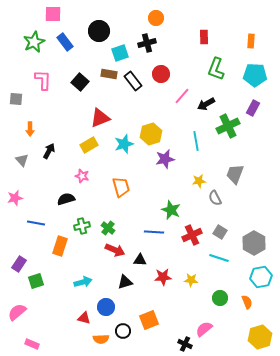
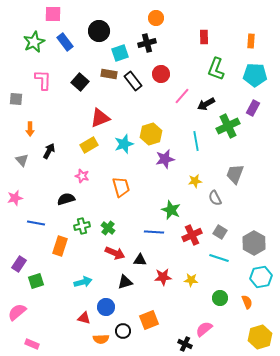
yellow star at (199, 181): moved 4 px left
red arrow at (115, 250): moved 3 px down
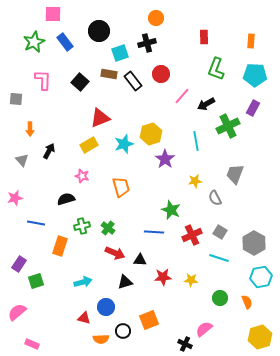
purple star at (165, 159): rotated 24 degrees counterclockwise
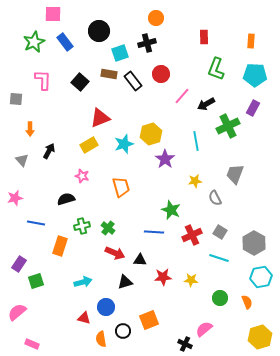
orange semicircle at (101, 339): rotated 84 degrees clockwise
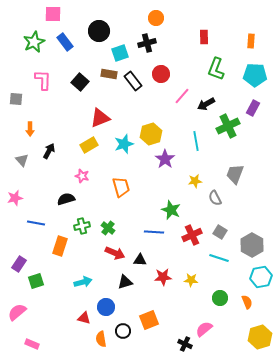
gray hexagon at (254, 243): moved 2 px left, 2 px down
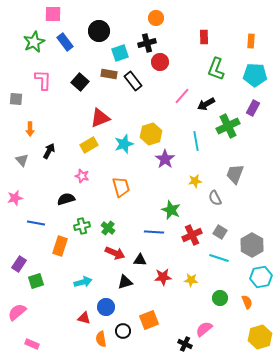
red circle at (161, 74): moved 1 px left, 12 px up
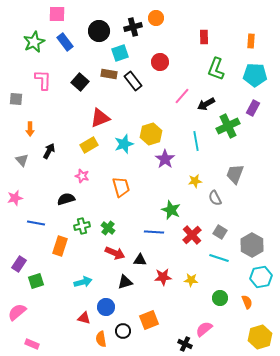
pink square at (53, 14): moved 4 px right
black cross at (147, 43): moved 14 px left, 16 px up
red cross at (192, 235): rotated 18 degrees counterclockwise
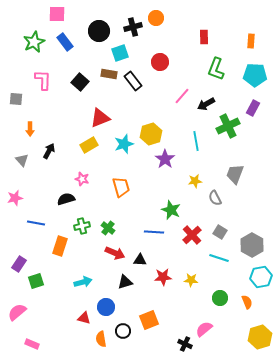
pink star at (82, 176): moved 3 px down
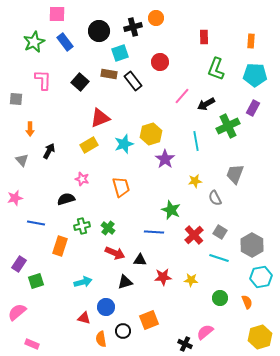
red cross at (192, 235): moved 2 px right
pink semicircle at (204, 329): moved 1 px right, 3 px down
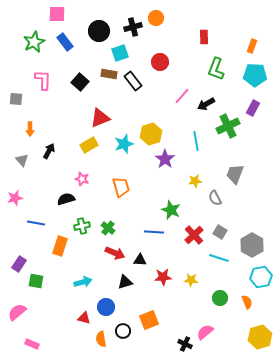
orange rectangle at (251, 41): moved 1 px right, 5 px down; rotated 16 degrees clockwise
green square at (36, 281): rotated 28 degrees clockwise
